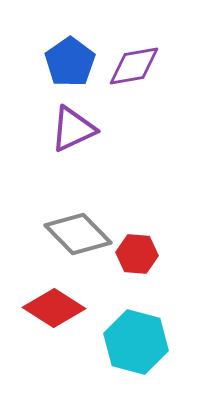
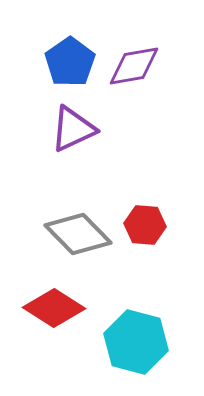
red hexagon: moved 8 px right, 29 px up
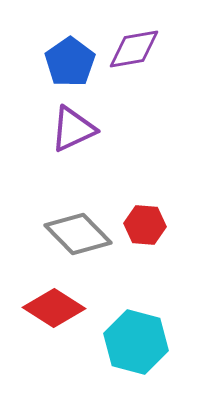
purple diamond: moved 17 px up
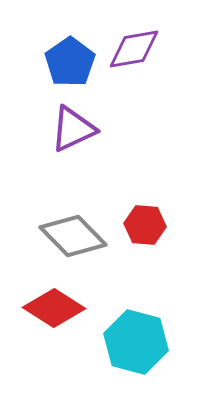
gray diamond: moved 5 px left, 2 px down
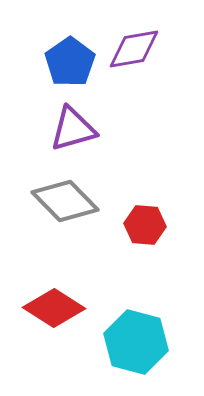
purple triangle: rotated 9 degrees clockwise
gray diamond: moved 8 px left, 35 px up
